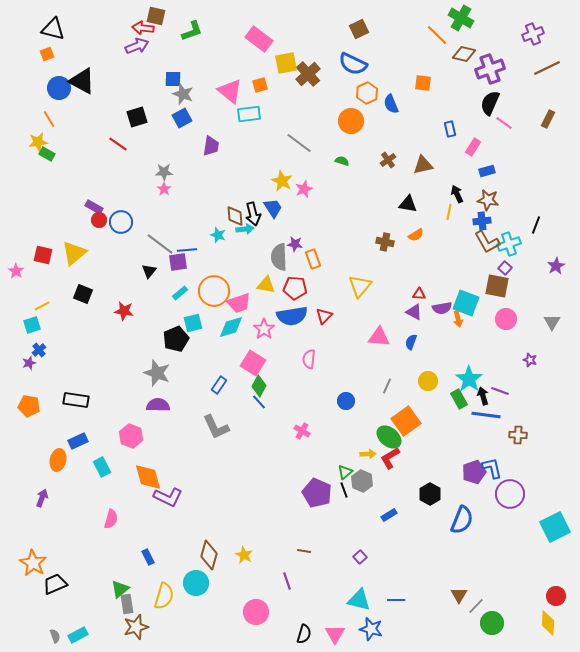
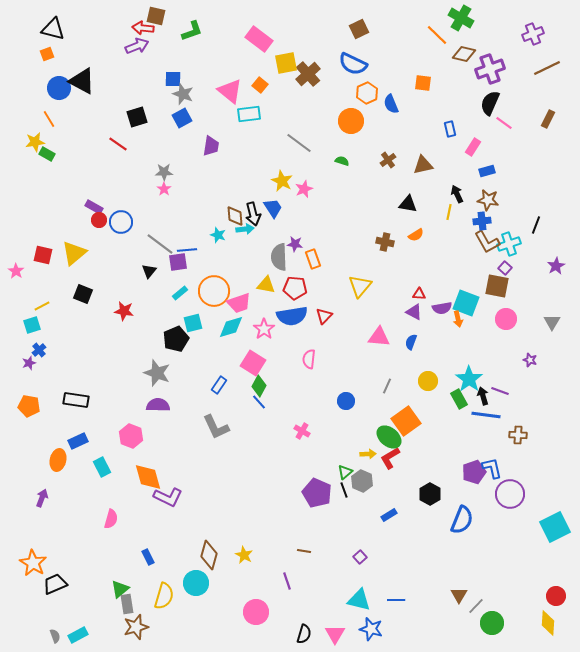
orange square at (260, 85): rotated 35 degrees counterclockwise
yellow star at (38, 142): moved 3 px left
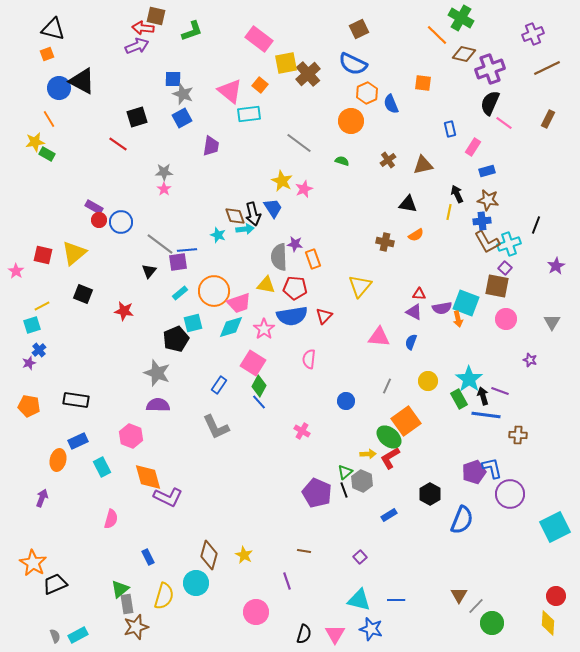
brown diamond at (235, 216): rotated 15 degrees counterclockwise
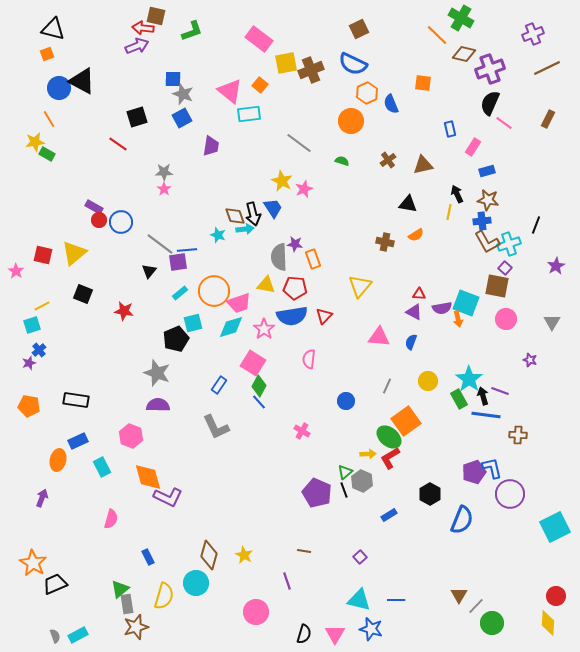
brown cross at (308, 74): moved 3 px right, 4 px up; rotated 20 degrees clockwise
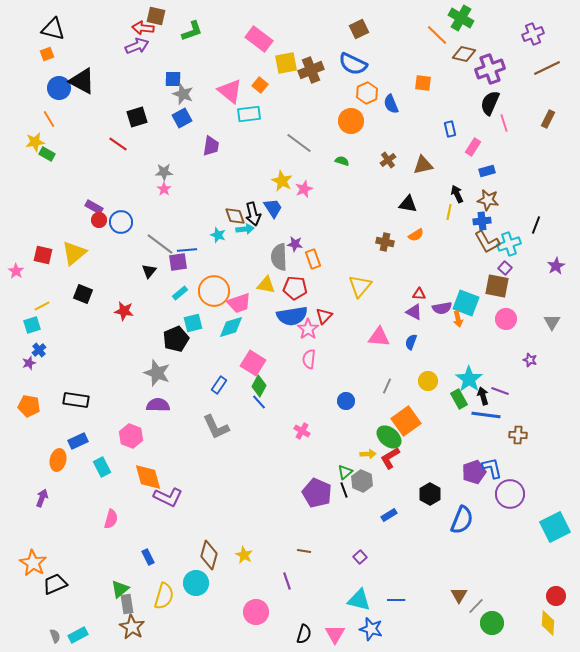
pink line at (504, 123): rotated 36 degrees clockwise
pink star at (264, 329): moved 44 px right
brown star at (136, 627): moved 4 px left; rotated 25 degrees counterclockwise
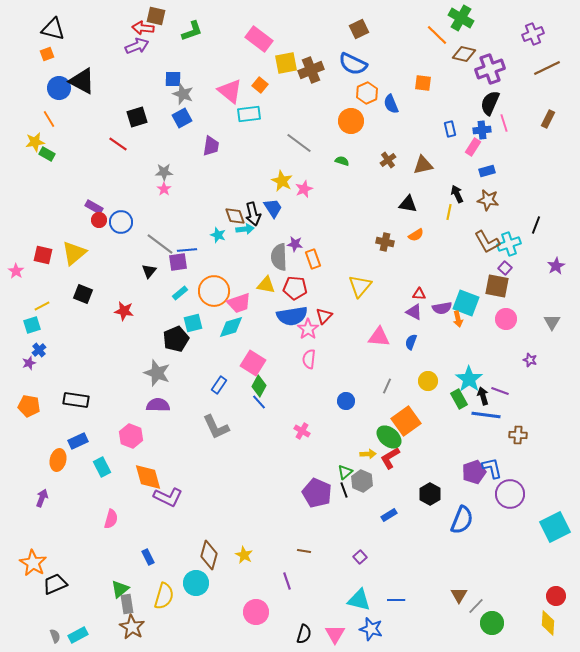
blue cross at (482, 221): moved 91 px up
